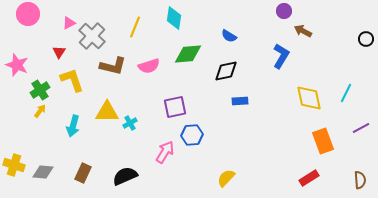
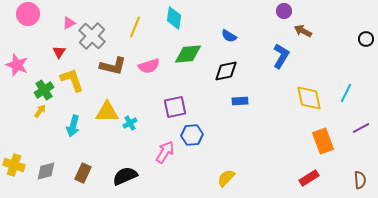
green cross: moved 4 px right
gray diamond: moved 3 px right, 1 px up; rotated 20 degrees counterclockwise
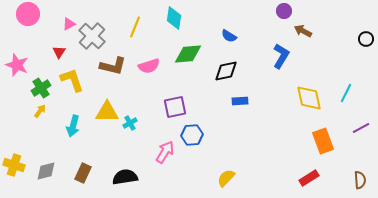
pink triangle: moved 1 px down
green cross: moved 3 px left, 2 px up
black semicircle: moved 1 px down; rotated 15 degrees clockwise
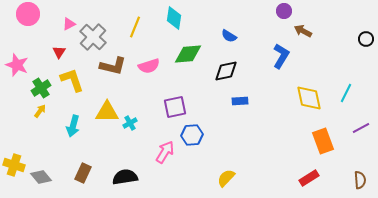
gray cross: moved 1 px right, 1 px down
gray diamond: moved 5 px left, 6 px down; rotated 65 degrees clockwise
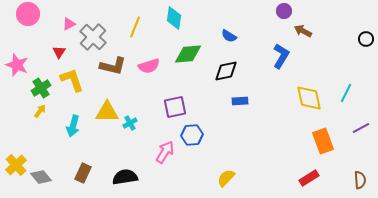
yellow cross: moved 2 px right; rotated 30 degrees clockwise
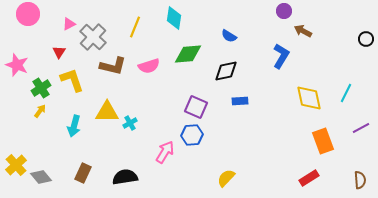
purple square: moved 21 px right; rotated 35 degrees clockwise
cyan arrow: moved 1 px right
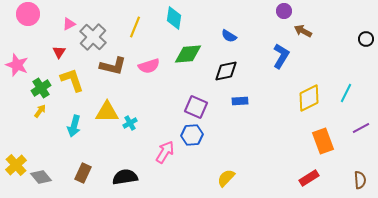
yellow diamond: rotated 76 degrees clockwise
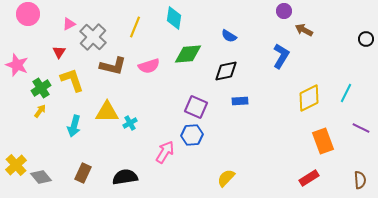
brown arrow: moved 1 px right, 1 px up
purple line: rotated 54 degrees clockwise
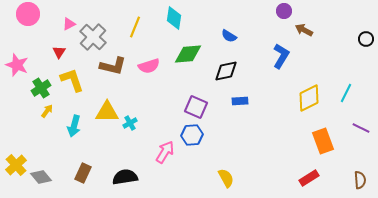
yellow arrow: moved 7 px right
yellow semicircle: rotated 108 degrees clockwise
